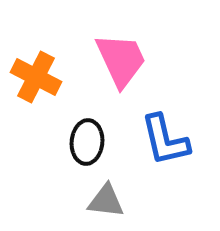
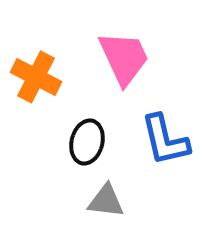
pink trapezoid: moved 3 px right, 2 px up
black ellipse: rotated 9 degrees clockwise
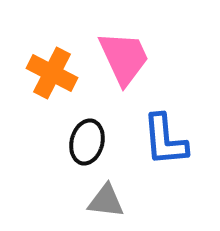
orange cross: moved 16 px right, 4 px up
blue L-shape: rotated 8 degrees clockwise
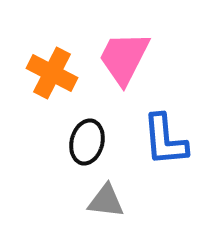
pink trapezoid: rotated 128 degrees counterclockwise
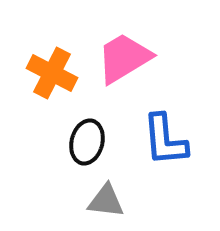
pink trapezoid: rotated 32 degrees clockwise
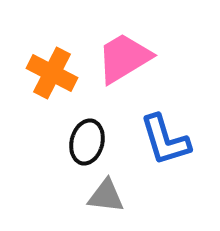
blue L-shape: rotated 12 degrees counterclockwise
gray triangle: moved 5 px up
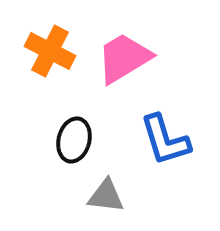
orange cross: moved 2 px left, 22 px up
black ellipse: moved 13 px left, 2 px up
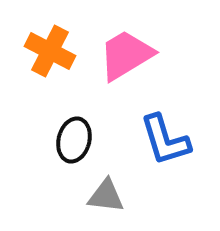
pink trapezoid: moved 2 px right, 3 px up
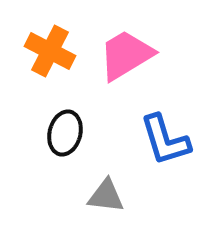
black ellipse: moved 9 px left, 7 px up
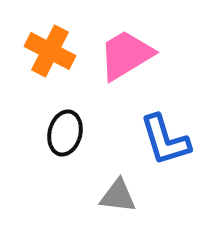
gray triangle: moved 12 px right
